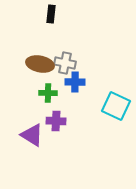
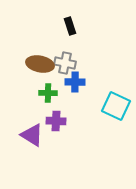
black rectangle: moved 19 px right, 12 px down; rotated 24 degrees counterclockwise
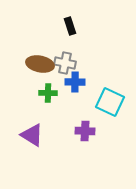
cyan square: moved 6 px left, 4 px up
purple cross: moved 29 px right, 10 px down
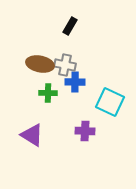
black rectangle: rotated 48 degrees clockwise
gray cross: moved 2 px down
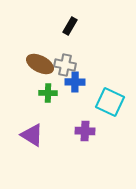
brown ellipse: rotated 16 degrees clockwise
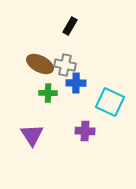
blue cross: moved 1 px right, 1 px down
purple triangle: rotated 25 degrees clockwise
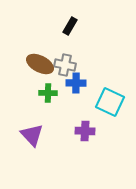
purple triangle: rotated 10 degrees counterclockwise
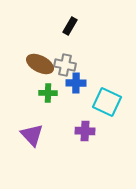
cyan square: moved 3 px left
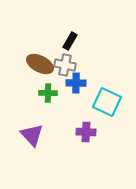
black rectangle: moved 15 px down
purple cross: moved 1 px right, 1 px down
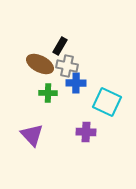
black rectangle: moved 10 px left, 5 px down
gray cross: moved 2 px right, 1 px down
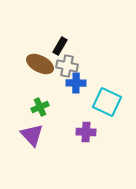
green cross: moved 8 px left, 14 px down; rotated 24 degrees counterclockwise
